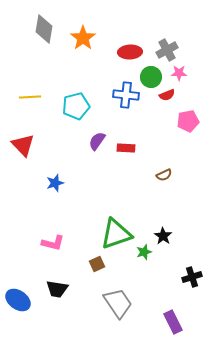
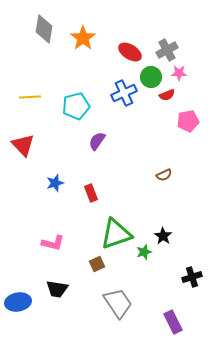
red ellipse: rotated 35 degrees clockwise
blue cross: moved 2 px left, 2 px up; rotated 30 degrees counterclockwise
red rectangle: moved 35 px left, 45 px down; rotated 66 degrees clockwise
blue ellipse: moved 2 px down; rotated 45 degrees counterclockwise
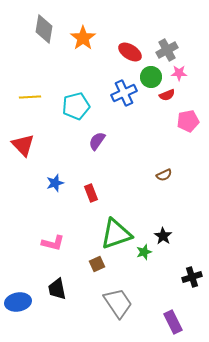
black trapezoid: rotated 70 degrees clockwise
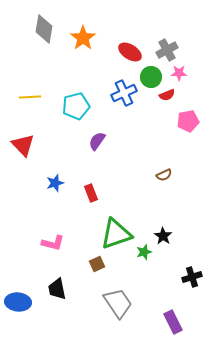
blue ellipse: rotated 15 degrees clockwise
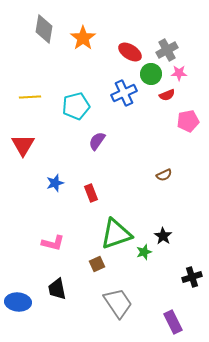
green circle: moved 3 px up
red triangle: rotated 15 degrees clockwise
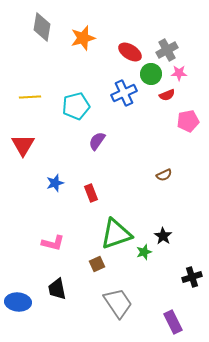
gray diamond: moved 2 px left, 2 px up
orange star: rotated 20 degrees clockwise
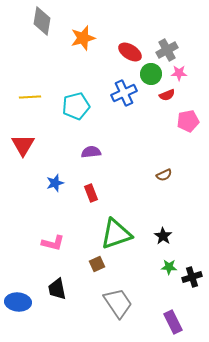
gray diamond: moved 6 px up
purple semicircle: moved 6 px left, 11 px down; rotated 48 degrees clockwise
green star: moved 25 px right, 15 px down; rotated 21 degrees clockwise
